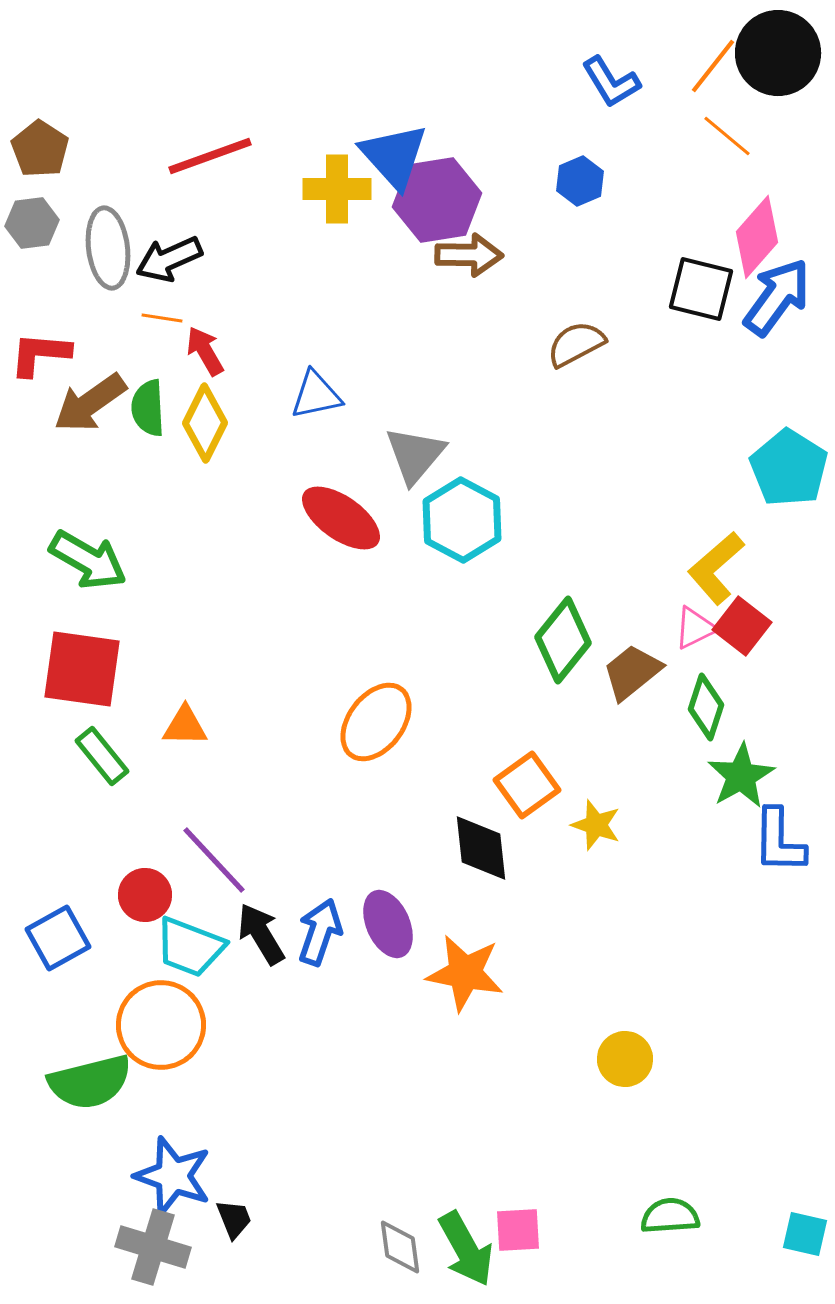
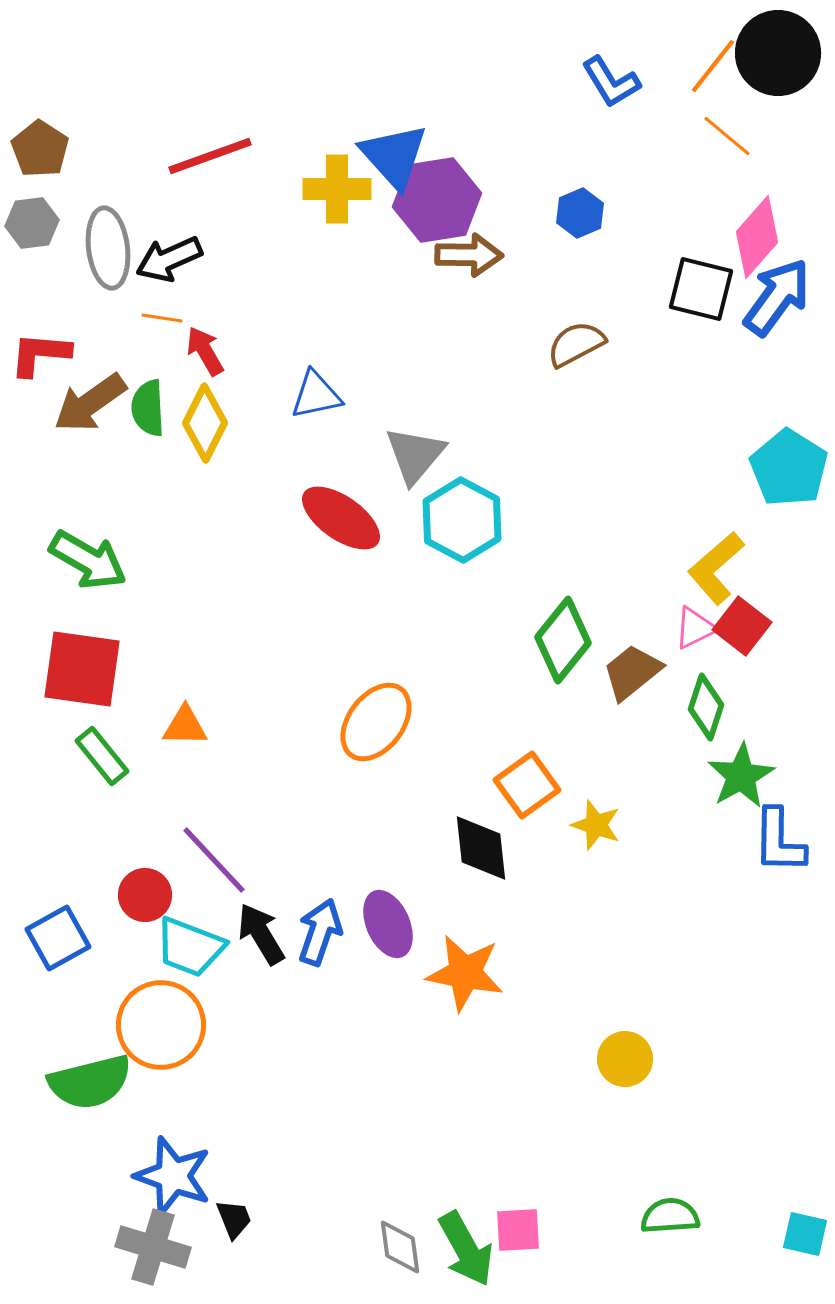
blue hexagon at (580, 181): moved 32 px down
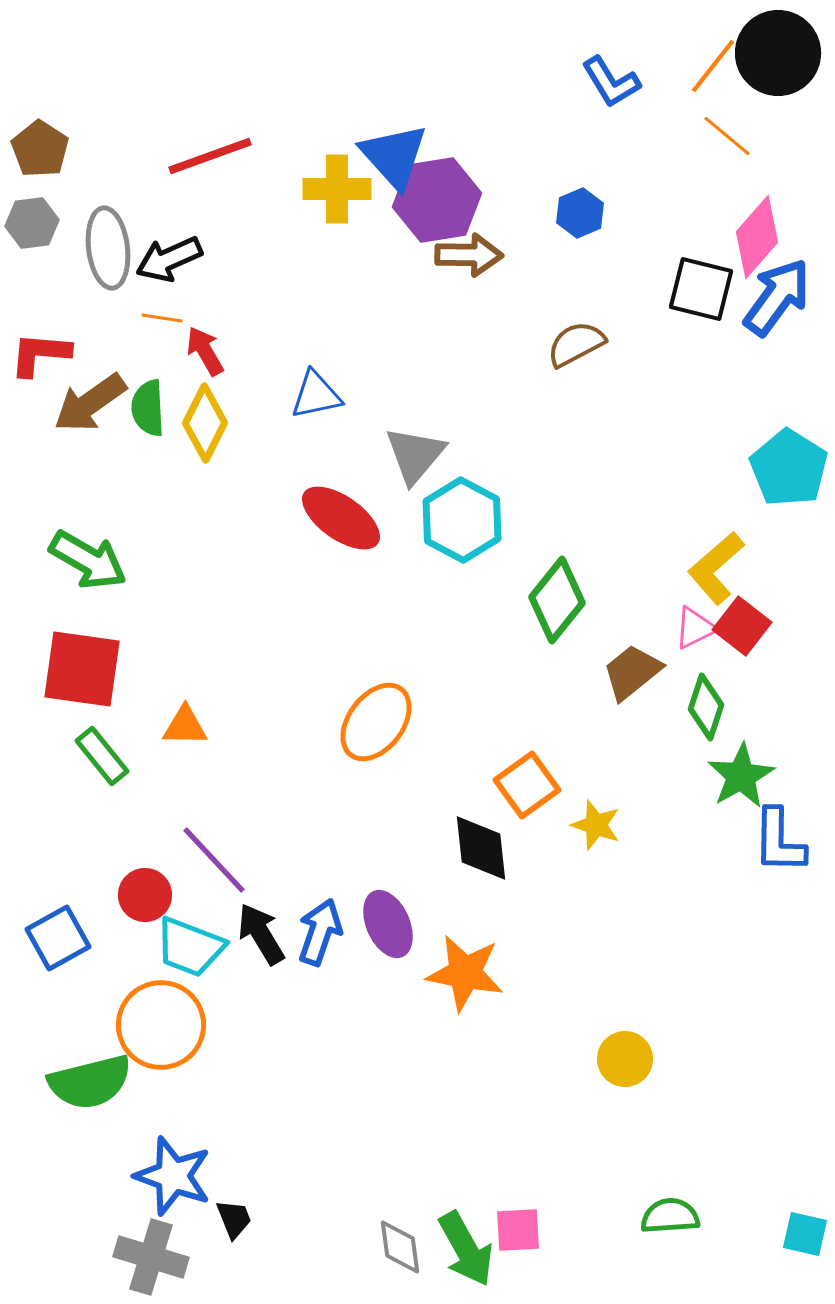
green diamond at (563, 640): moved 6 px left, 40 px up
gray cross at (153, 1247): moved 2 px left, 10 px down
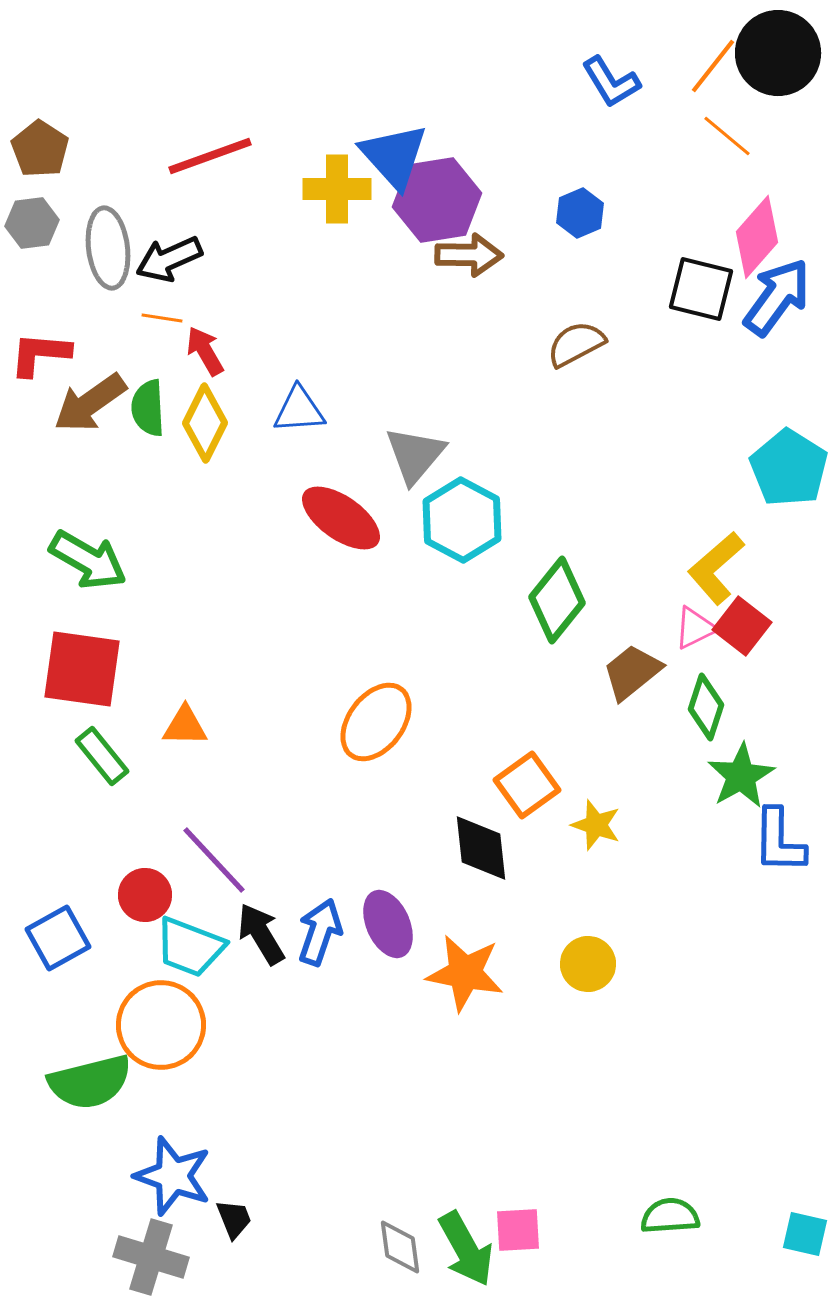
blue triangle at (316, 395): moved 17 px left, 15 px down; rotated 8 degrees clockwise
yellow circle at (625, 1059): moved 37 px left, 95 px up
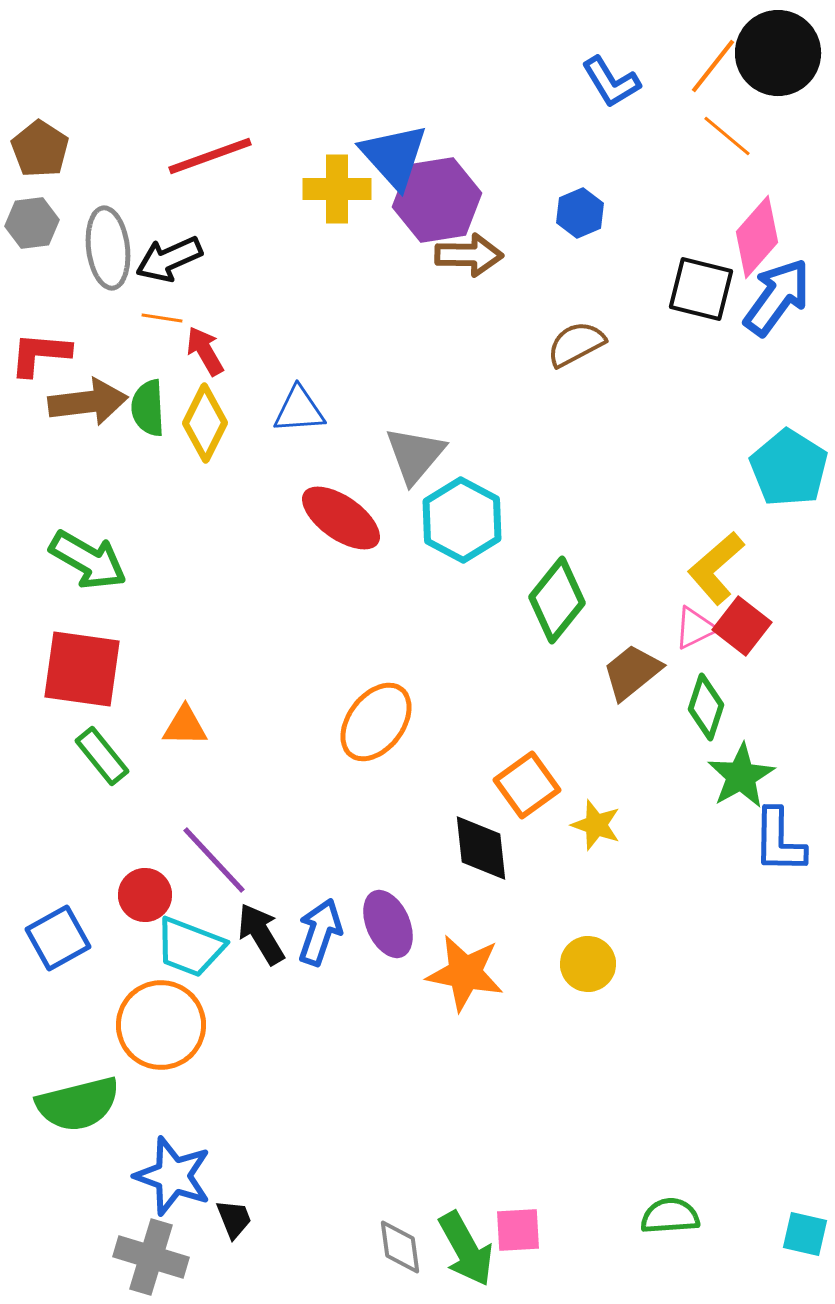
brown arrow at (90, 403): moved 2 px left, 1 px up; rotated 152 degrees counterclockwise
green semicircle at (90, 1082): moved 12 px left, 22 px down
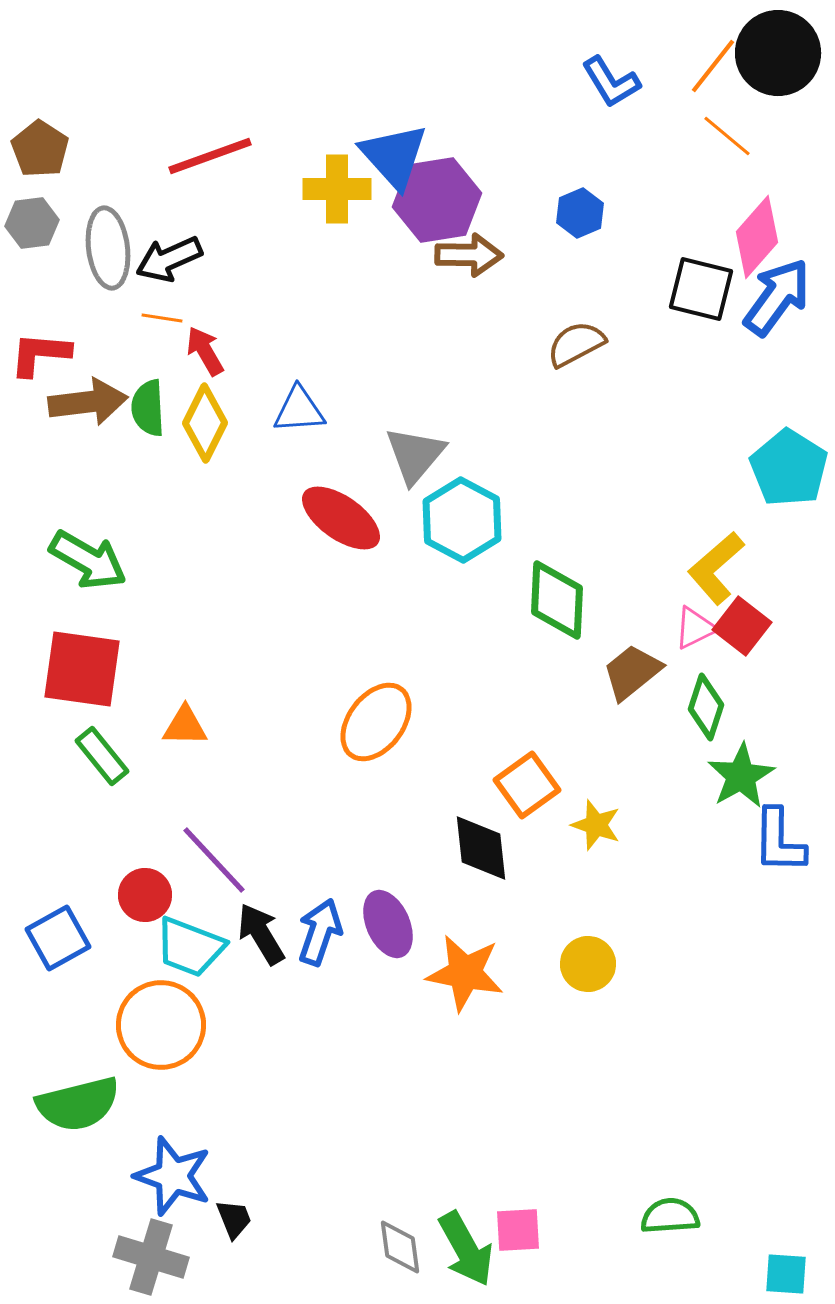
green diamond at (557, 600): rotated 36 degrees counterclockwise
cyan square at (805, 1234): moved 19 px left, 40 px down; rotated 9 degrees counterclockwise
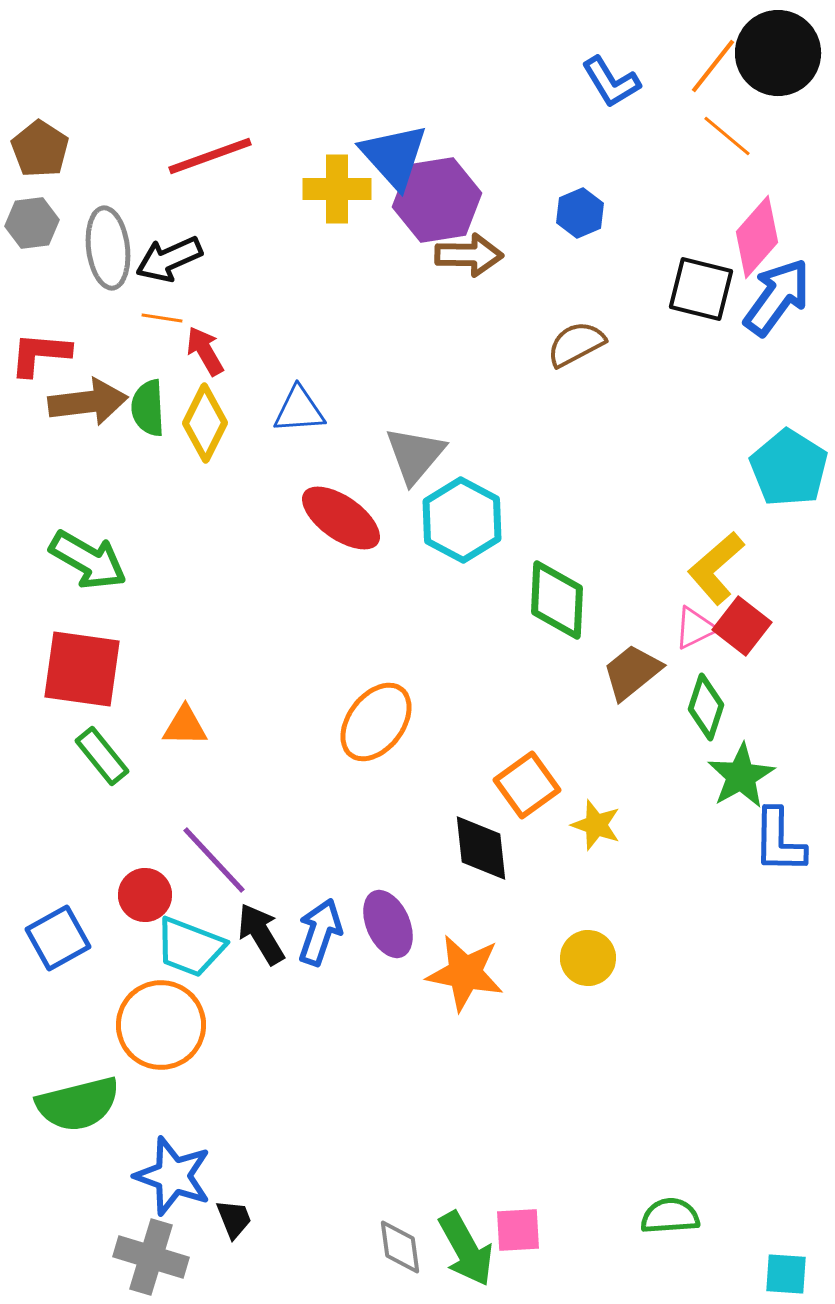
yellow circle at (588, 964): moved 6 px up
